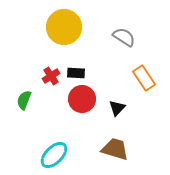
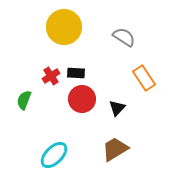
brown trapezoid: rotated 48 degrees counterclockwise
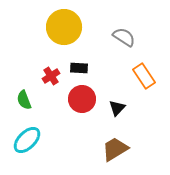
black rectangle: moved 3 px right, 5 px up
orange rectangle: moved 2 px up
green semicircle: rotated 42 degrees counterclockwise
cyan ellipse: moved 27 px left, 15 px up
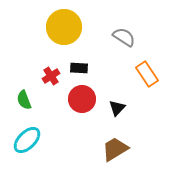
orange rectangle: moved 3 px right, 2 px up
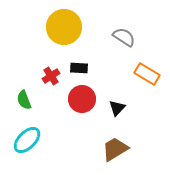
orange rectangle: rotated 25 degrees counterclockwise
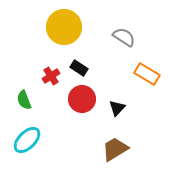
black rectangle: rotated 30 degrees clockwise
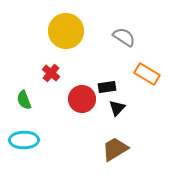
yellow circle: moved 2 px right, 4 px down
black rectangle: moved 28 px right, 19 px down; rotated 42 degrees counterclockwise
red cross: moved 3 px up; rotated 18 degrees counterclockwise
cyan ellipse: moved 3 px left; rotated 44 degrees clockwise
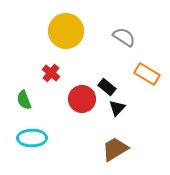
black rectangle: rotated 48 degrees clockwise
cyan ellipse: moved 8 px right, 2 px up
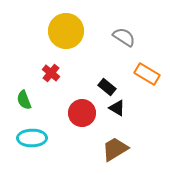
red circle: moved 14 px down
black triangle: rotated 42 degrees counterclockwise
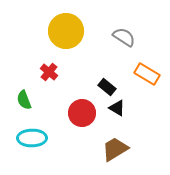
red cross: moved 2 px left, 1 px up
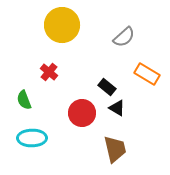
yellow circle: moved 4 px left, 6 px up
gray semicircle: rotated 105 degrees clockwise
brown trapezoid: rotated 108 degrees clockwise
